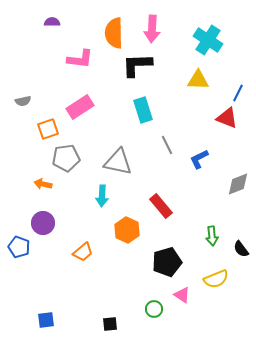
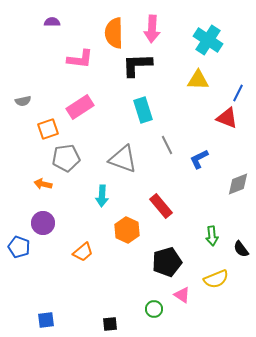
gray triangle: moved 5 px right, 3 px up; rotated 8 degrees clockwise
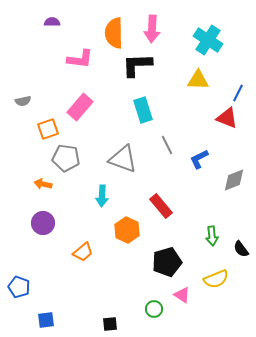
pink rectangle: rotated 16 degrees counterclockwise
gray pentagon: rotated 16 degrees clockwise
gray diamond: moved 4 px left, 4 px up
blue pentagon: moved 40 px down
